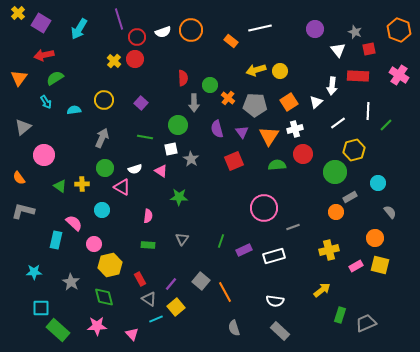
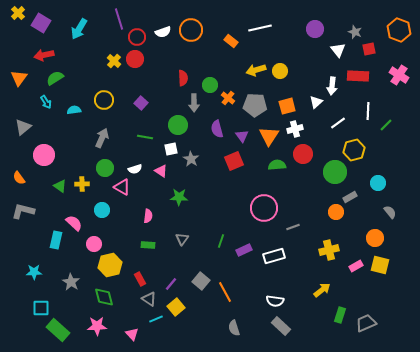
orange square at (289, 102): moved 2 px left, 4 px down; rotated 18 degrees clockwise
purple triangle at (242, 132): moved 4 px down
gray rectangle at (280, 331): moved 1 px right, 5 px up
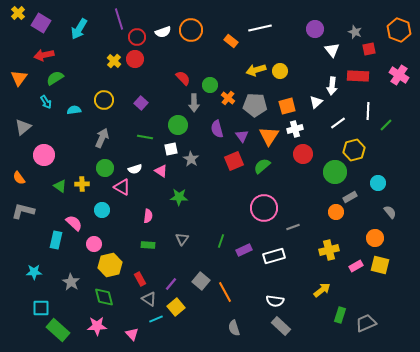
white triangle at (338, 50): moved 6 px left
red semicircle at (183, 78): rotated 42 degrees counterclockwise
green semicircle at (277, 165): moved 15 px left, 1 px down; rotated 36 degrees counterclockwise
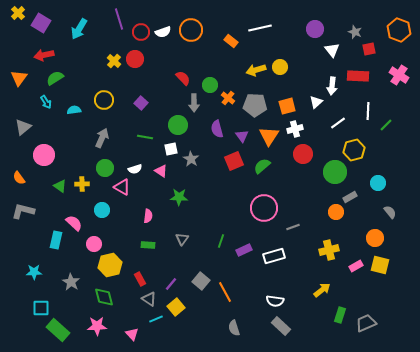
red circle at (137, 37): moved 4 px right, 5 px up
yellow circle at (280, 71): moved 4 px up
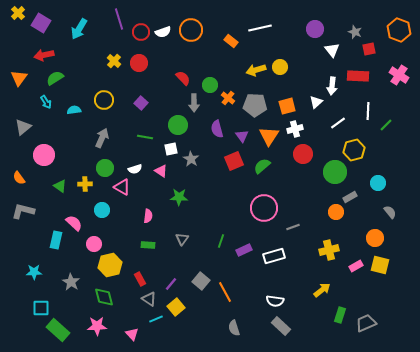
red circle at (135, 59): moved 4 px right, 4 px down
yellow cross at (82, 184): moved 3 px right
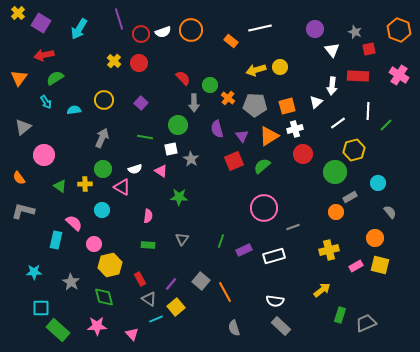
red circle at (141, 32): moved 2 px down
orange triangle at (269, 136): rotated 25 degrees clockwise
green circle at (105, 168): moved 2 px left, 1 px down
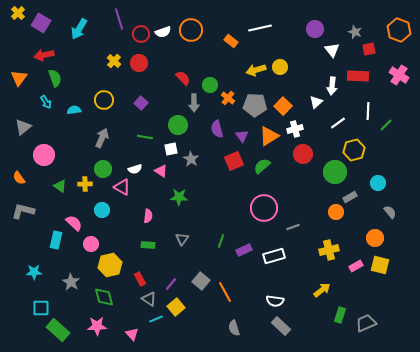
green semicircle at (55, 78): rotated 102 degrees clockwise
orange square at (287, 106): moved 4 px left; rotated 30 degrees counterclockwise
pink circle at (94, 244): moved 3 px left
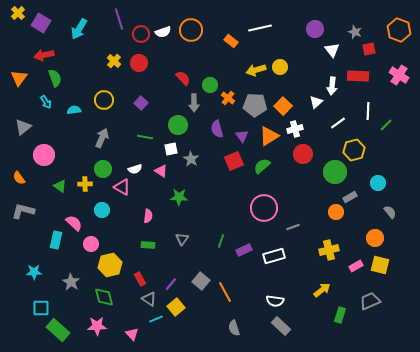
gray trapezoid at (366, 323): moved 4 px right, 22 px up
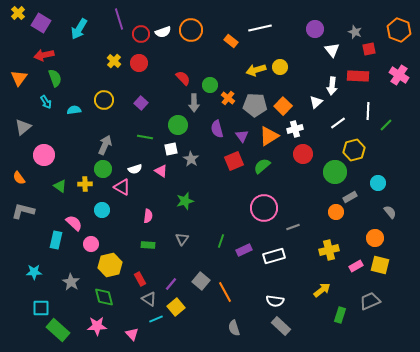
gray arrow at (102, 138): moved 3 px right, 7 px down
green star at (179, 197): moved 6 px right, 4 px down; rotated 18 degrees counterclockwise
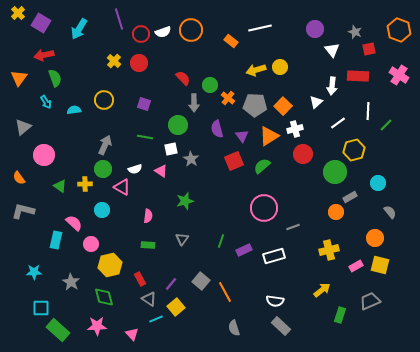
purple square at (141, 103): moved 3 px right, 1 px down; rotated 24 degrees counterclockwise
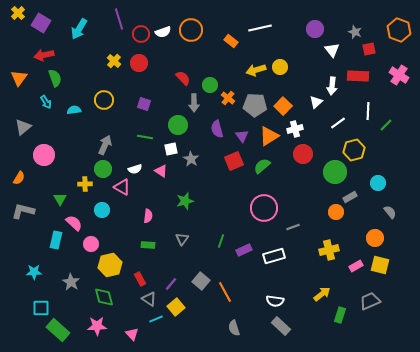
orange semicircle at (19, 178): rotated 112 degrees counterclockwise
green triangle at (60, 186): moved 13 px down; rotated 24 degrees clockwise
yellow arrow at (322, 290): moved 4 px down
